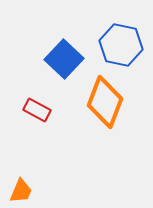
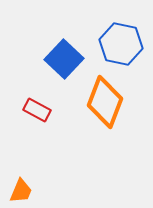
blue hexagon: moved 1 px up
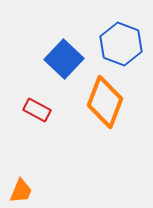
blue hexagon: rotated 9 degrees clockwise
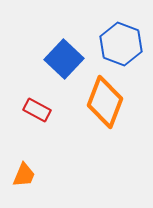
orange trapezoid: moved 3 px right, 16 px up
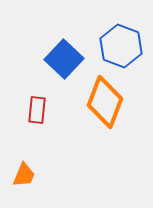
blue hexagon: moved 2 px down
red rectangle: rotated 68 degrees clockwise
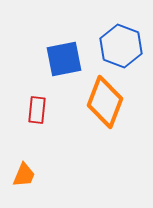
blue square: rotated 36 degrees clockwise
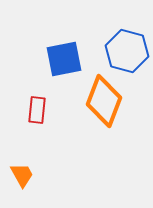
blue hexagon: moved 6 px right, 5 px down; rotated 6 degrees counterclockwise
orange diamond: moved 1 px left, 1 px up
orange trapezoid: moved 2 px left; rotated 52 degrees counterclockwise
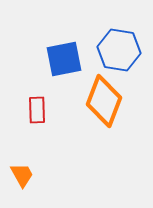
blue hexagon: moved 8 px left, 1 px up; rotated 6 degrees counterclockwise
red rectangle: rotated 8 degrees counterclockwise
